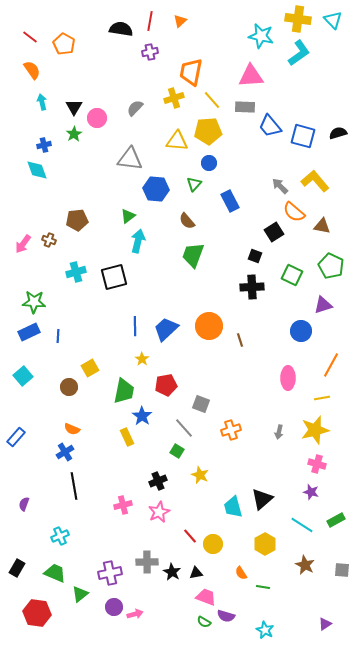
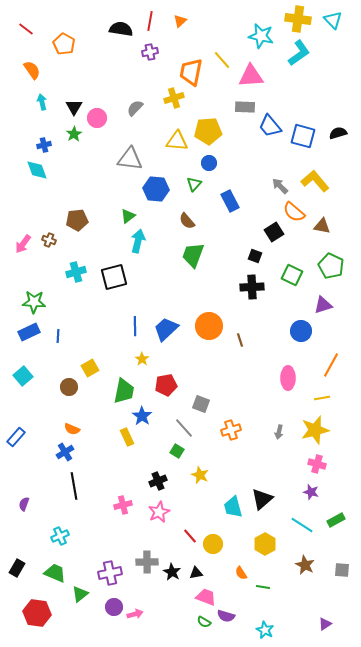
red line at (30, 37): moved 4 px left, 8 px up
yellow line at (212, 100): moved 10 px right, 40 px up
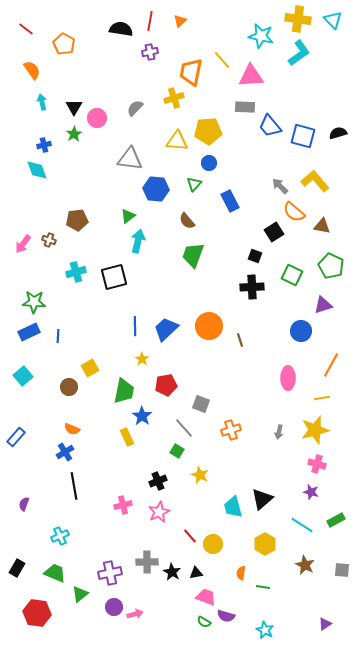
orange semicircle at (241, 573): rotated 40 degrees clockwise
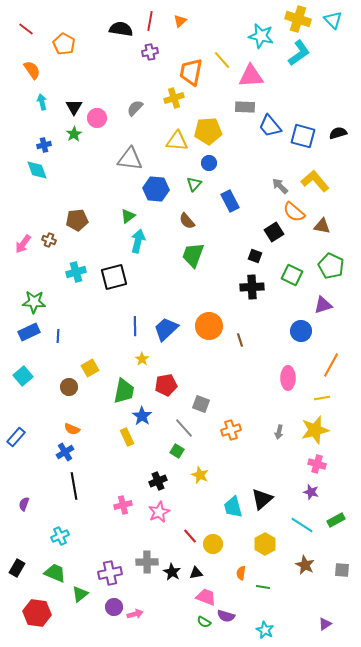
yellow cross at (298, 19): rotated 10 degrees clockwise
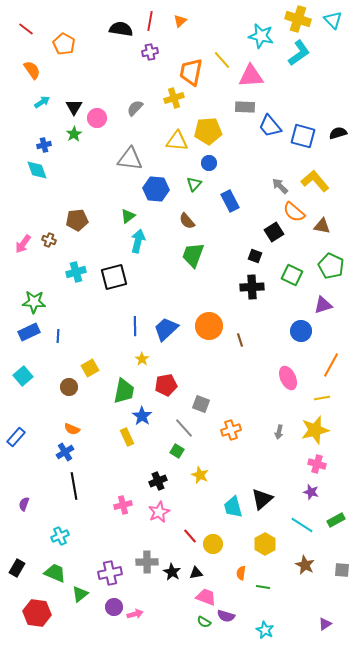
cyan arrow at (42, 102): rotated 70 degrees clockwise
pink ellipse at (288, 378): rotated 25 degrees counterclockwise
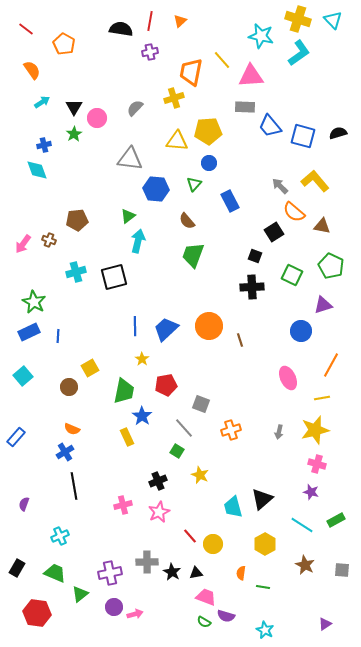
green star at (34, 302): rotated 25 degrees clockwise
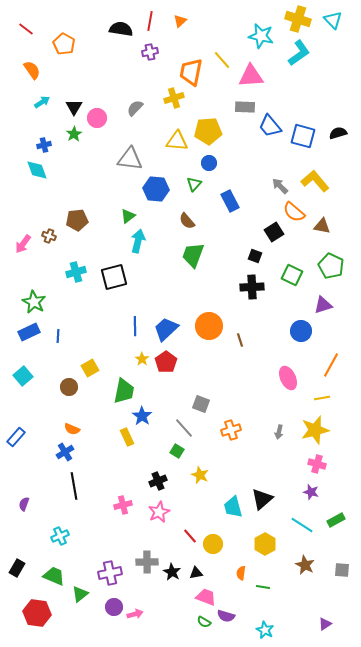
brown cross at (49, 240): moved 4 px up
red pentagon at (166, 385): moved 23 px up; rotated 25 degrees counterclockwise
green trapezoid at (55, 573): moved 1 px left, 3 px down
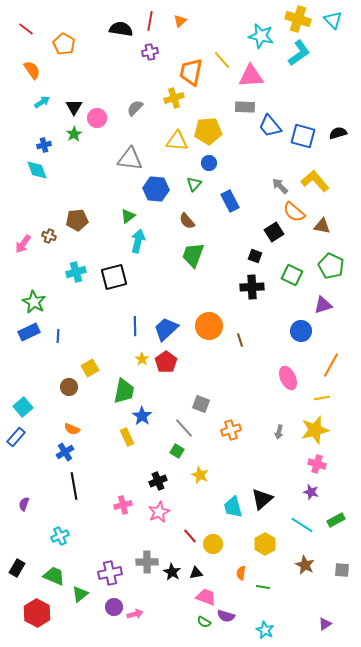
cyan square at (23, 376): moved 31 px down
red hexagon at (37, 613): rotated 20 degrees clockwise
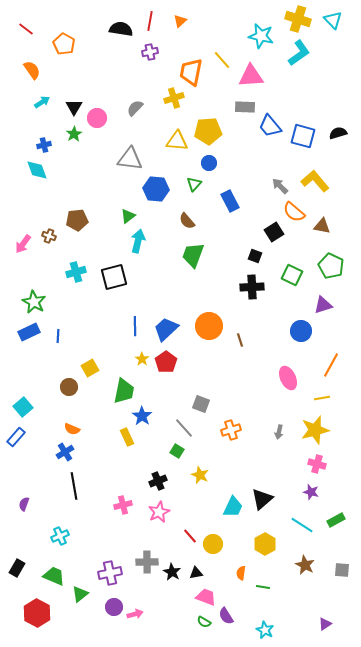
cyan trapezoid at (233, 507): rotated 140 degrees counterclockwise
purple semicircle at (226, 616): rotated 42 degrees clockwise
